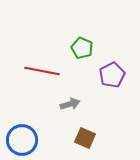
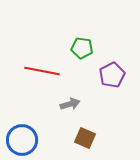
green pentagon: rotated 15 degrees counterclockwise
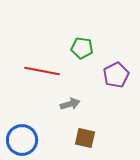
purple pentagon: moved 4 px right
brown square: rotated 10 degrees counterclockwise
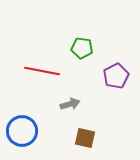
purple pentagon: moved 1 px down
blue circle: moved 9 px up
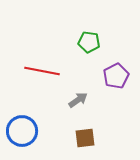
green pentagon: moved 7 px right, 6 px up
gray arrow: moved 8 px right, 4 px up; rotated 18 degrees counterclockwise
brown square: rotated 20 degrees counterclockwise
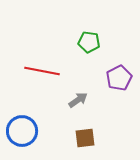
purple pentagon: moved 3 px right, 2 px down
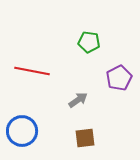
red line: moved 10 px left
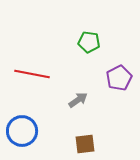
red line: moved 3 px down
brown square: moved 6 px down
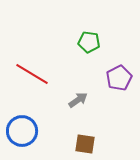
red line: rotated 20 degrees clockwise
brown square: rotated 15 degrees clockwise
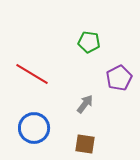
gray arrow: moved 7 px right, 4 px down; rotated 18 degrees counterclockwise
blue circle: moved 12 px right, 3 px up
